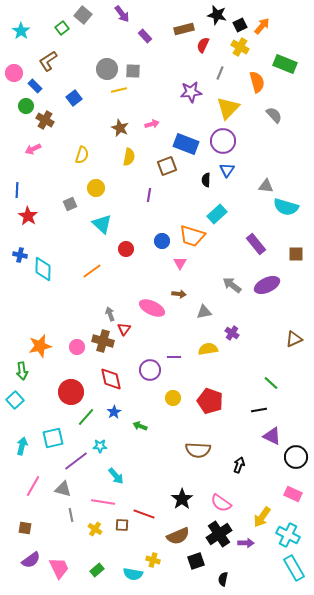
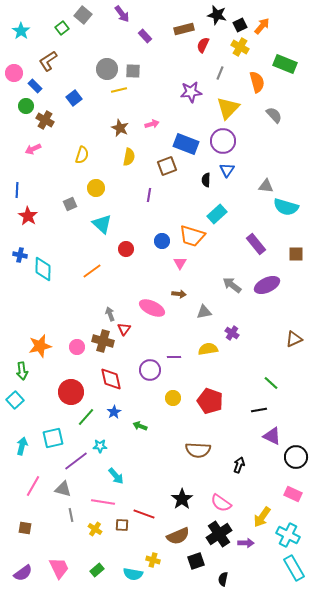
purple semicircle at (31, 560): moved 8 px left, 13 px down
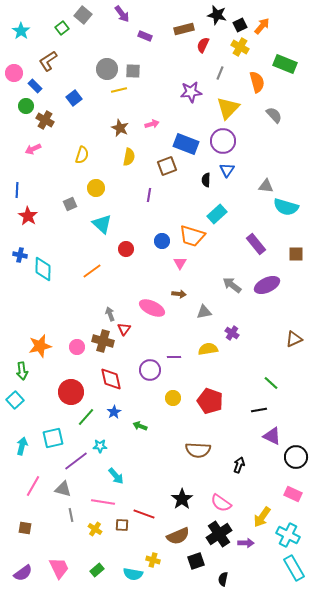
purple rectangle at (145, 36): rotated 24 degrees counterclockwise
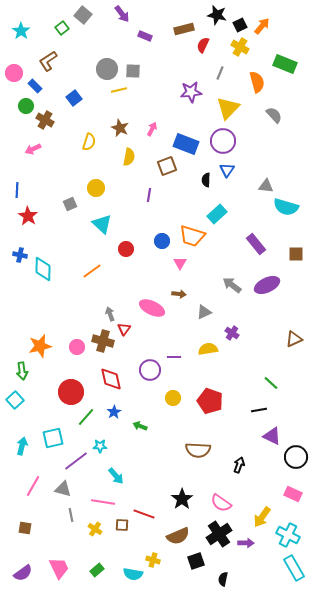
pink arrow at (152, 124): moved 5 px down; rotated 48 degrees counterclockwise
yellow semicircle at (82, 155): moved 7 px right, 13 px up
gray triangle at (204, 312): rotated 14 degrees counterclockwise
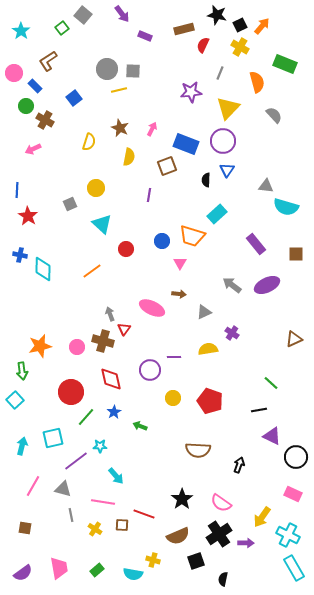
pink trapezoid at (59, 568): rotated 15 degrees clockwise
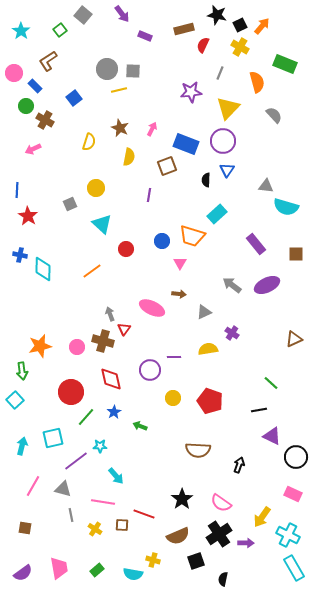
green square at (62, 28): moved 2 px left, 2 px down
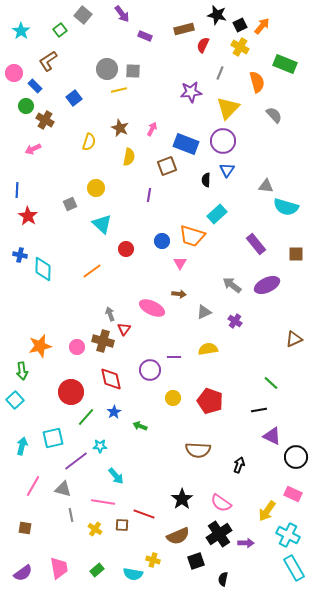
purple cross at (232, 333): moved 3 px right, 12 px up
yellow arrow at (262, 517): moved 5 px right, 6 px up
